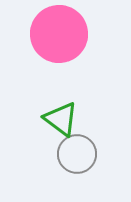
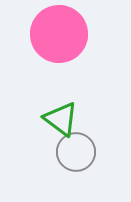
gray circle: moved 1 px left, 2 px up
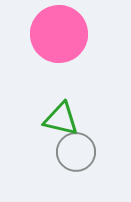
green triangle: rotated 24 degrees counterclockwise
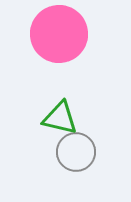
green triangle: moved 1 px left, 1 px up
